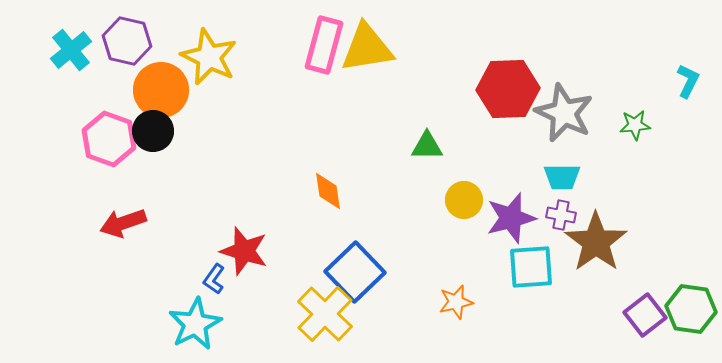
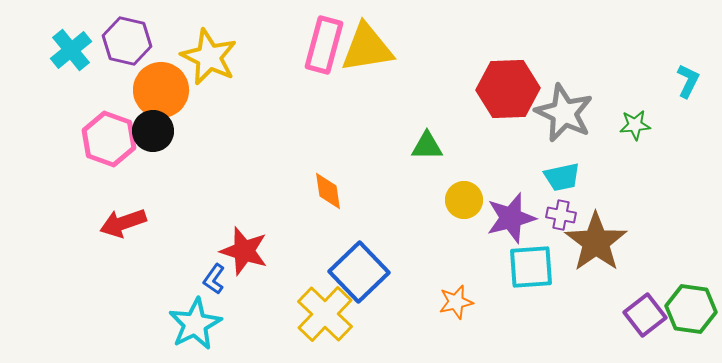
cyan trapezoid: rotated 12 degrees counterclockwise
blue square: moved 4 px right
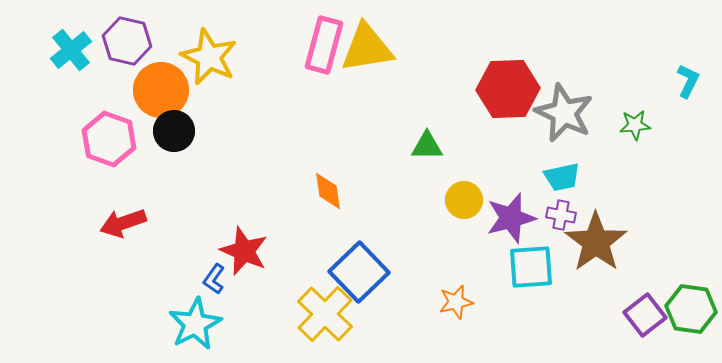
black circle: moved 21 px right
red star: rotated 6 degrees clockwise
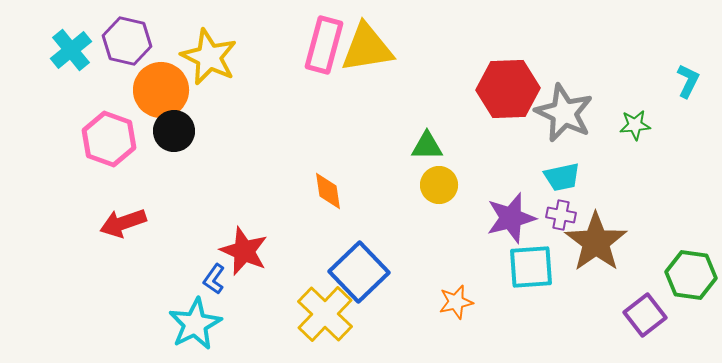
yellow circle: moved 25 px left, 15 px up
green hexagon: moved 34 px up
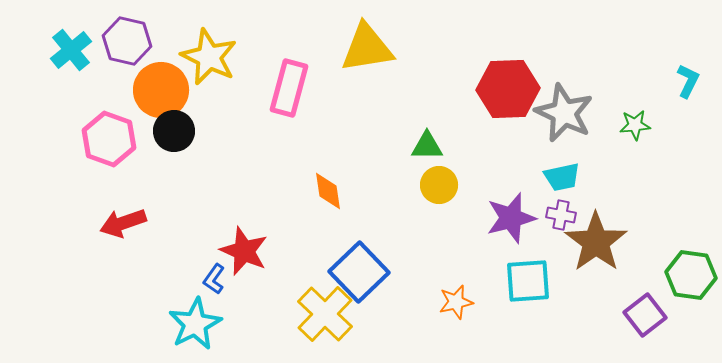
pink rectangle: moved 35 px left, 43 px down
cyan square: moved 3 px left, 14 px down
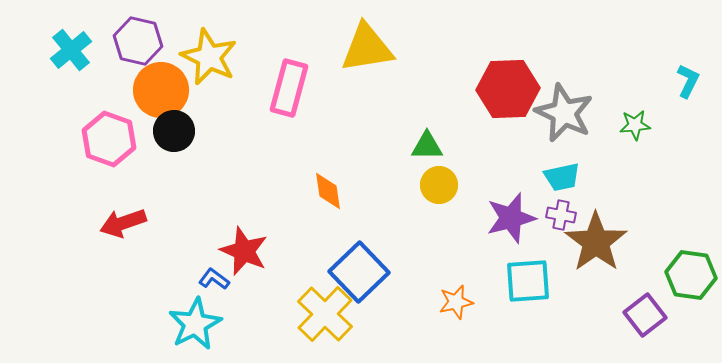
purple hexagon: moved 11 px right
blue L-shape: rotated 92 degrees clockwise
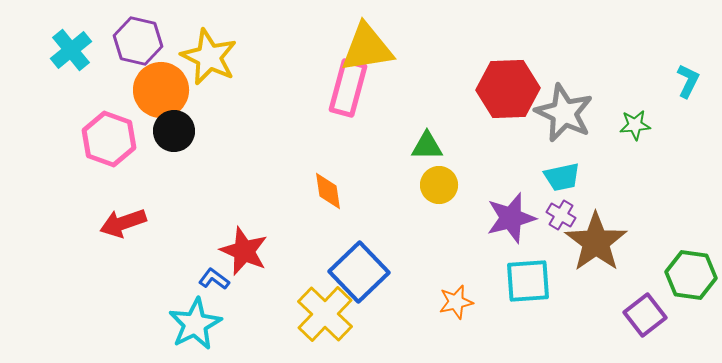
pink rectangle: moved 59 px right
purple cross: rotated 20 degrees clockwise
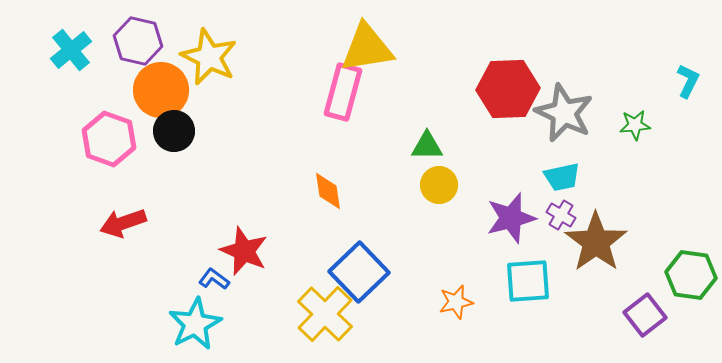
pink rectangle: moved 5 px left, 4 px down
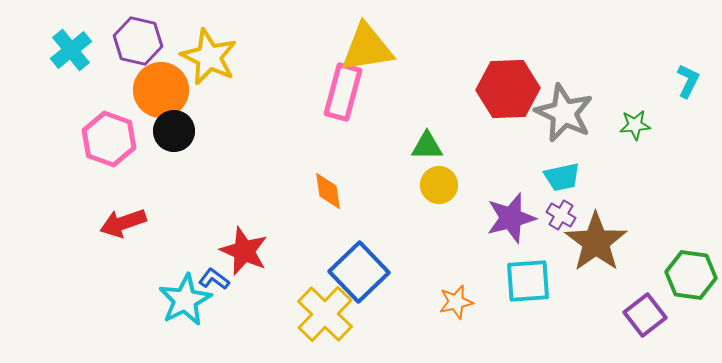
cyan star: moved 10 px left, 24 px up
